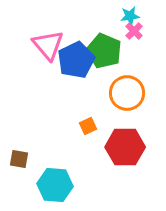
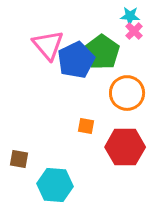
cyan star: rotated 12 degrees clockwise
green pentagon: moved 2 px left, 1 px down; rotated 12 degrees clockwise
orange square: moved 2 px left; rotated 36 degrees clockwise
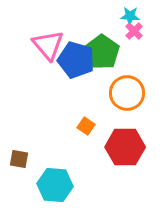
blue pentagon: rotated 30 degrees counterclockwise
orange square: rotated 24 degrees clockwise
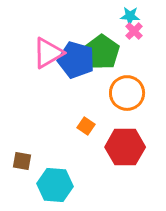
pink triangle: moved 8 px down; rotated 40 degrees clockwise
brown square: moved 3 px right, 2 px down
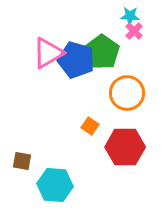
orange square: moved 4 px right
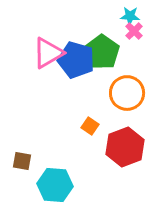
red hexagon: rotated 21 degrees counterclockwise
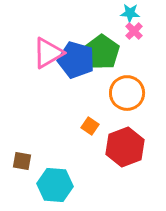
cyan star: moved 3 px up
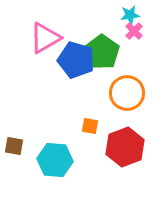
cyan star: moved 2 px down; rotated 12 degrees counterclockwise
pink triangle: moved 3 px left, 15 px up
orange square: rotated 24 degrees counterclockwise
brown square: moved 8 px left, 15 px up
cyan hexagon: moved 25 px up
